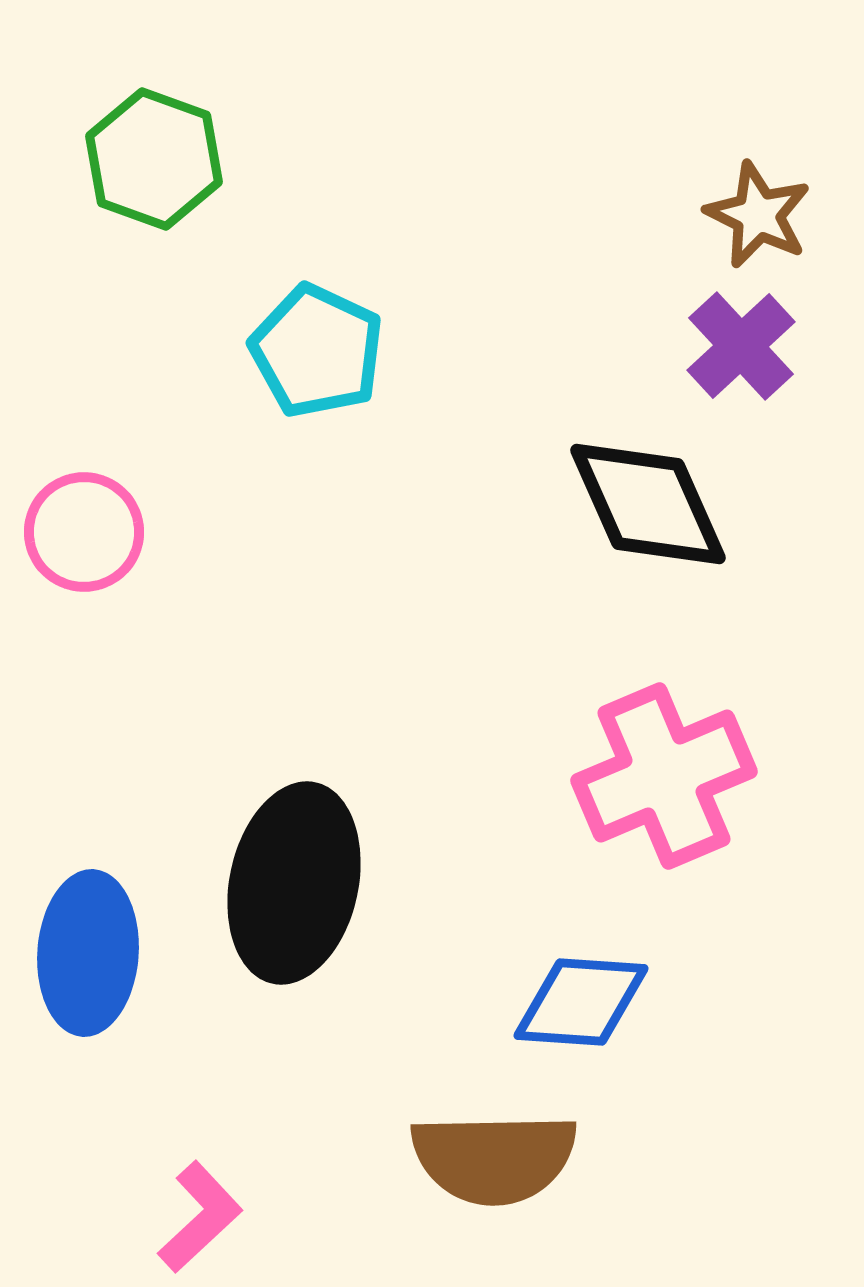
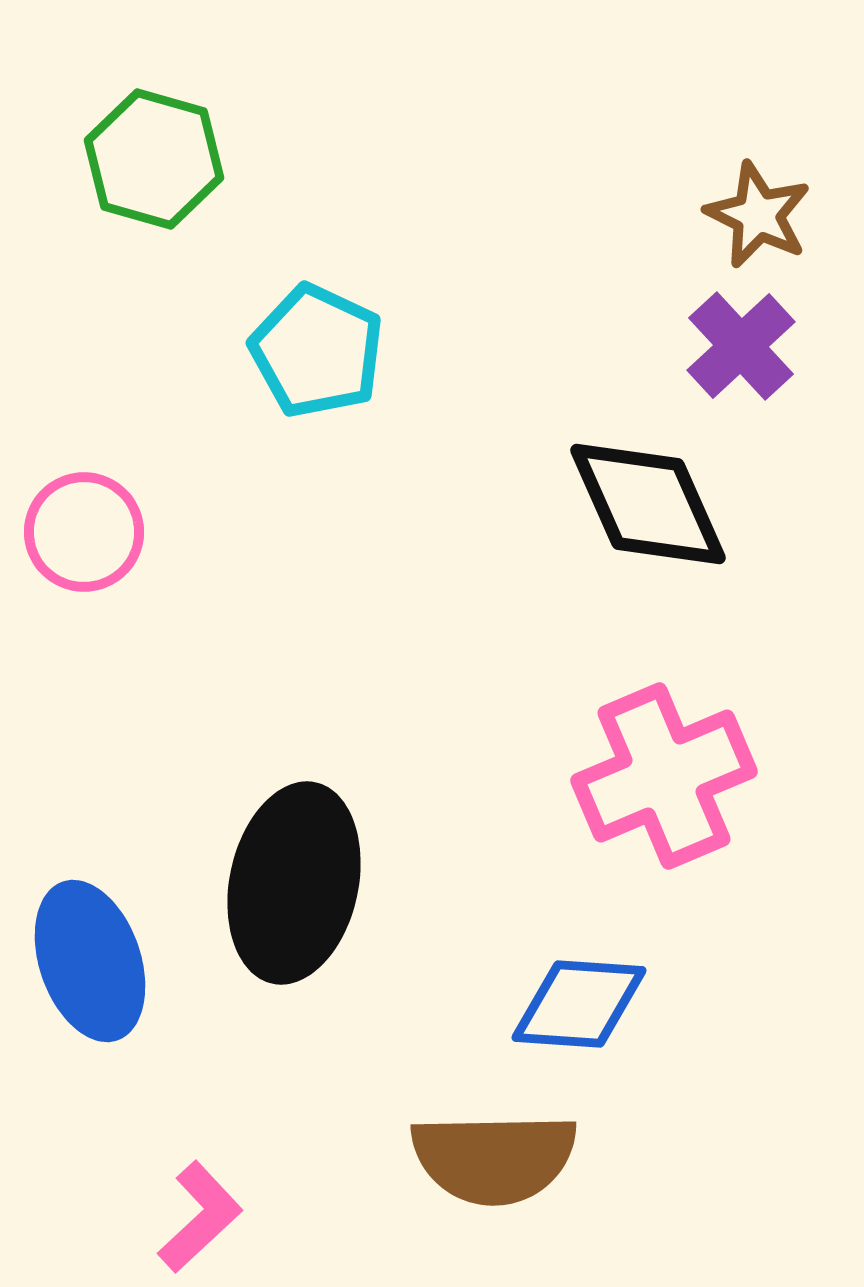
green hexagon: rotated 4 degrees counterclockwise
blue ellipse: moved 2 px right, 8 px down; rotated 23 degrees counterclockwise
blue diamond: moved 2 px left, 2 px down
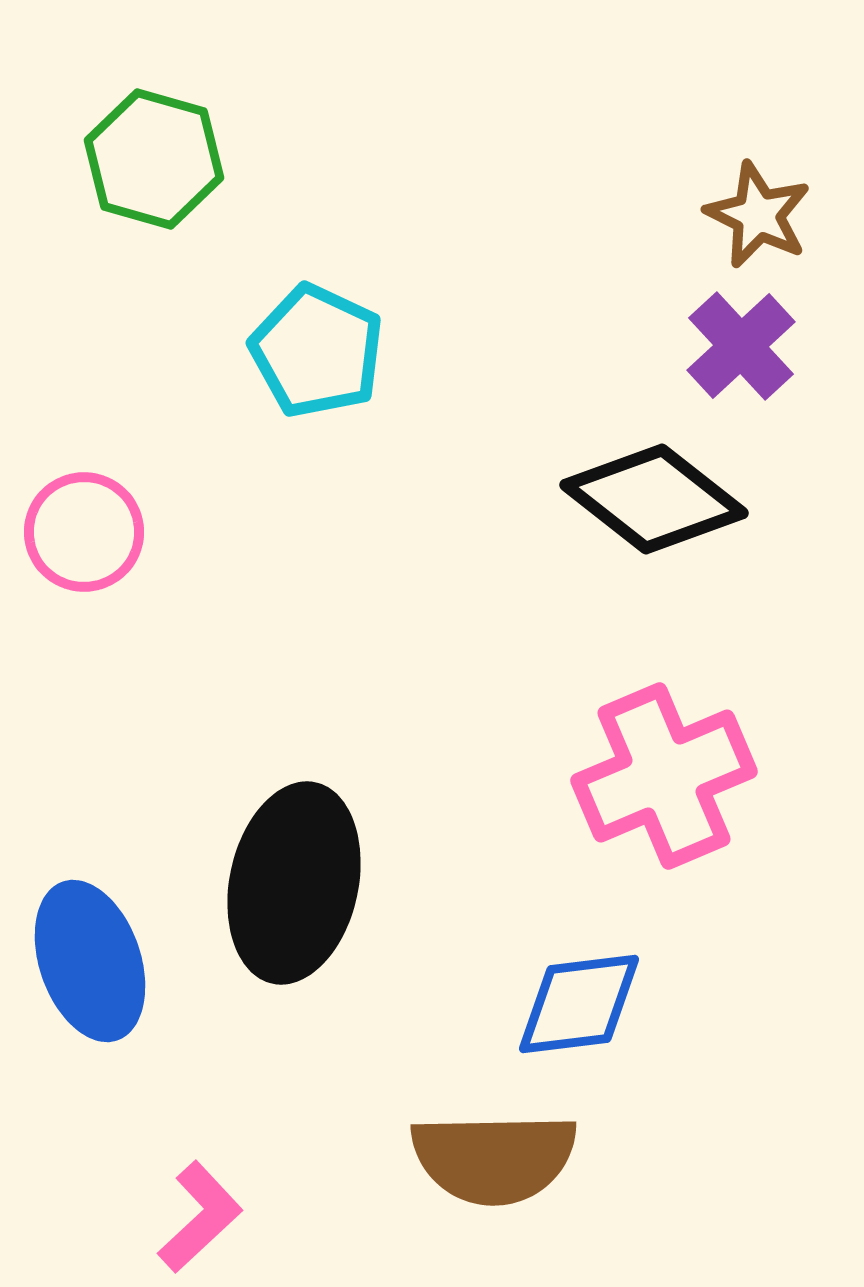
black diamond: moved 6 px right, 5 px up; rotated 28 degrees counterclockwise
blue diamond: rotated 11 degrees counterclockwise
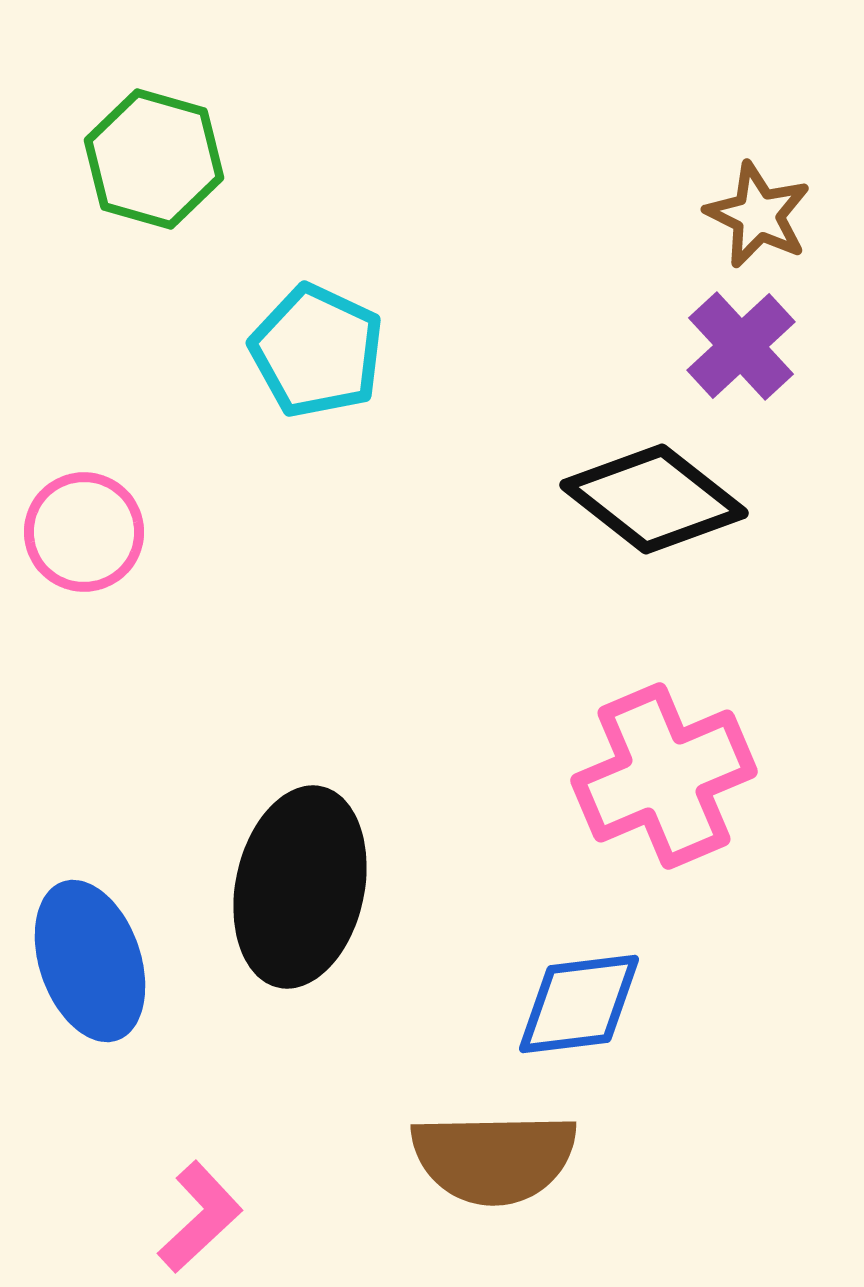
black ellipse: moved 6 px right, 4 px down
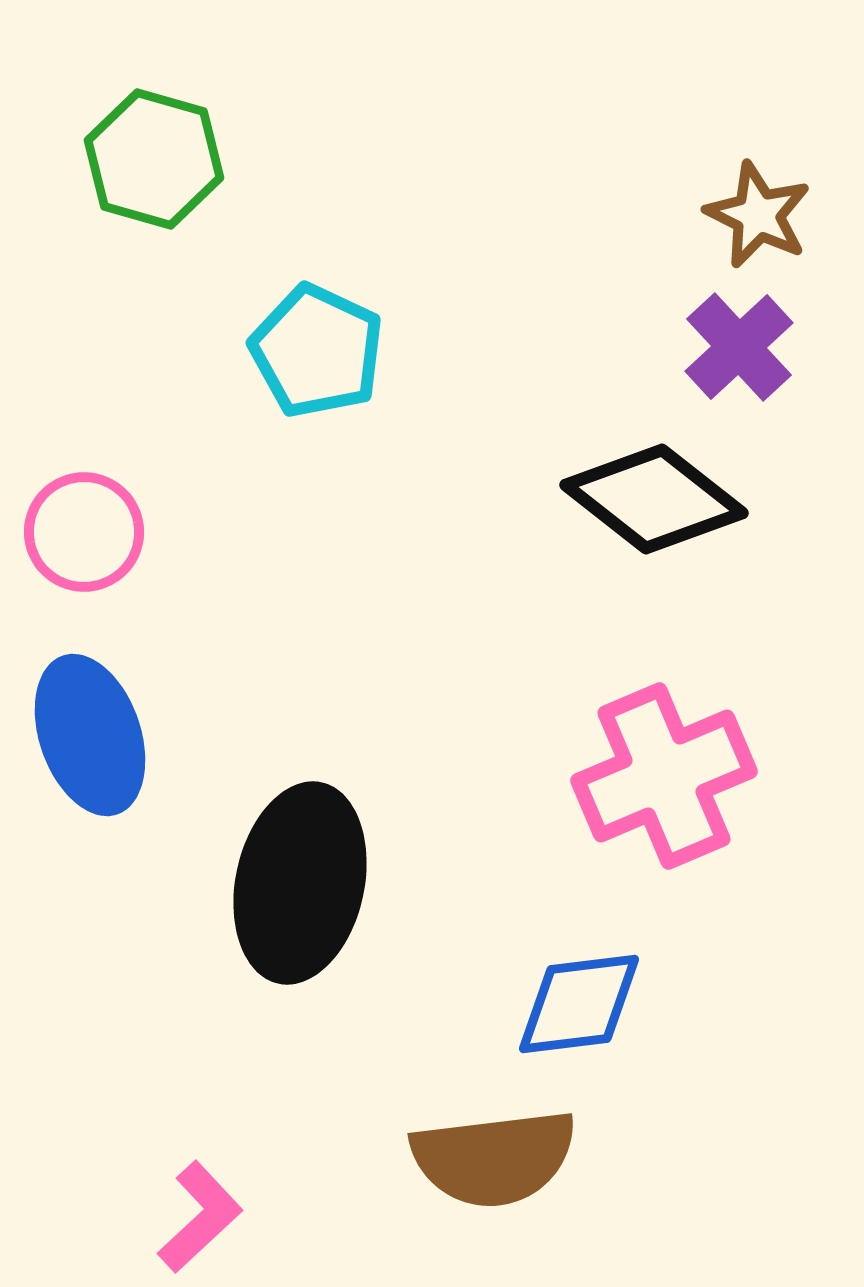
purple cross: moved 2 px left, 1 px down
black ellipse: moved 4 px up
blue ellipse: moved 226 px up
brown semicircle: rotated 6 degrees counterclockwise
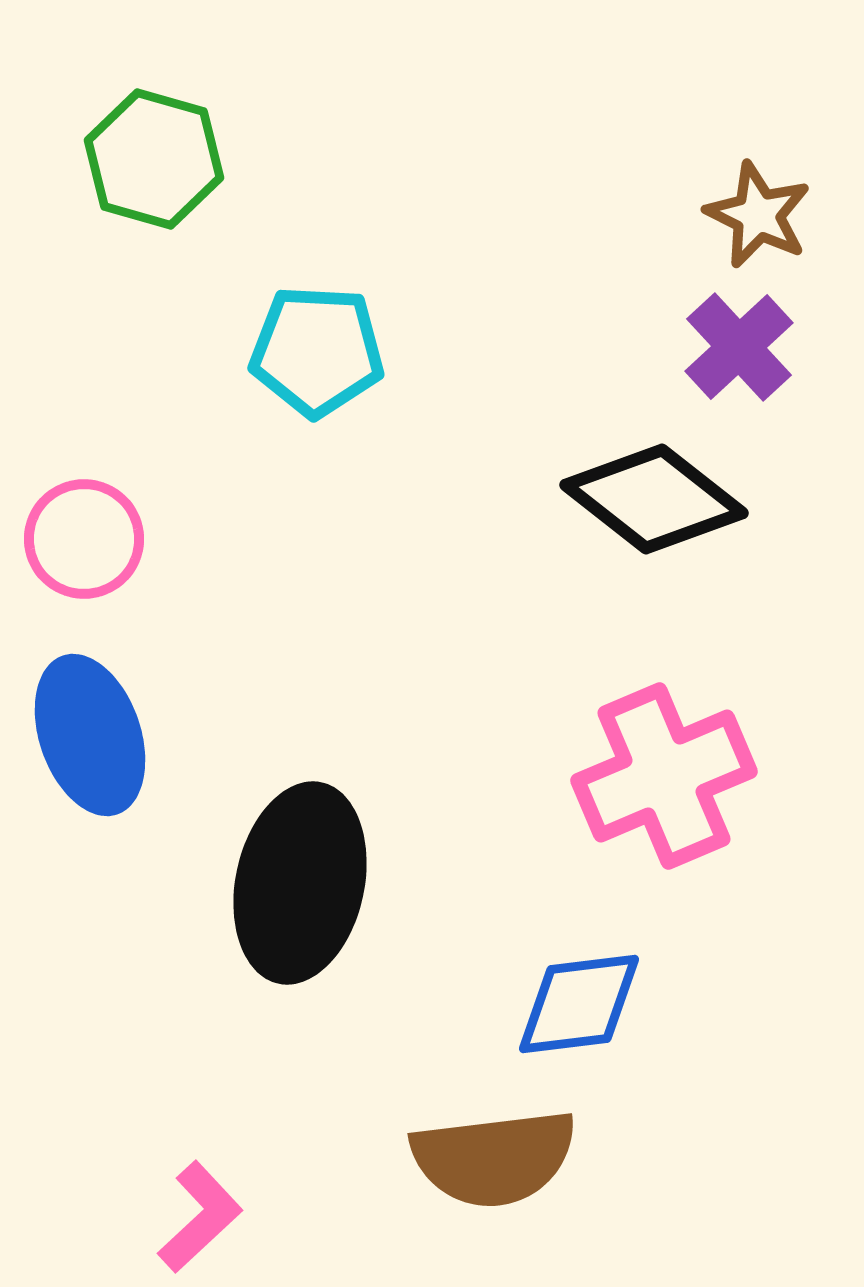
cyan pentagon: rotated 22 degrees counterclockwise
pink circle: moved 7 px down
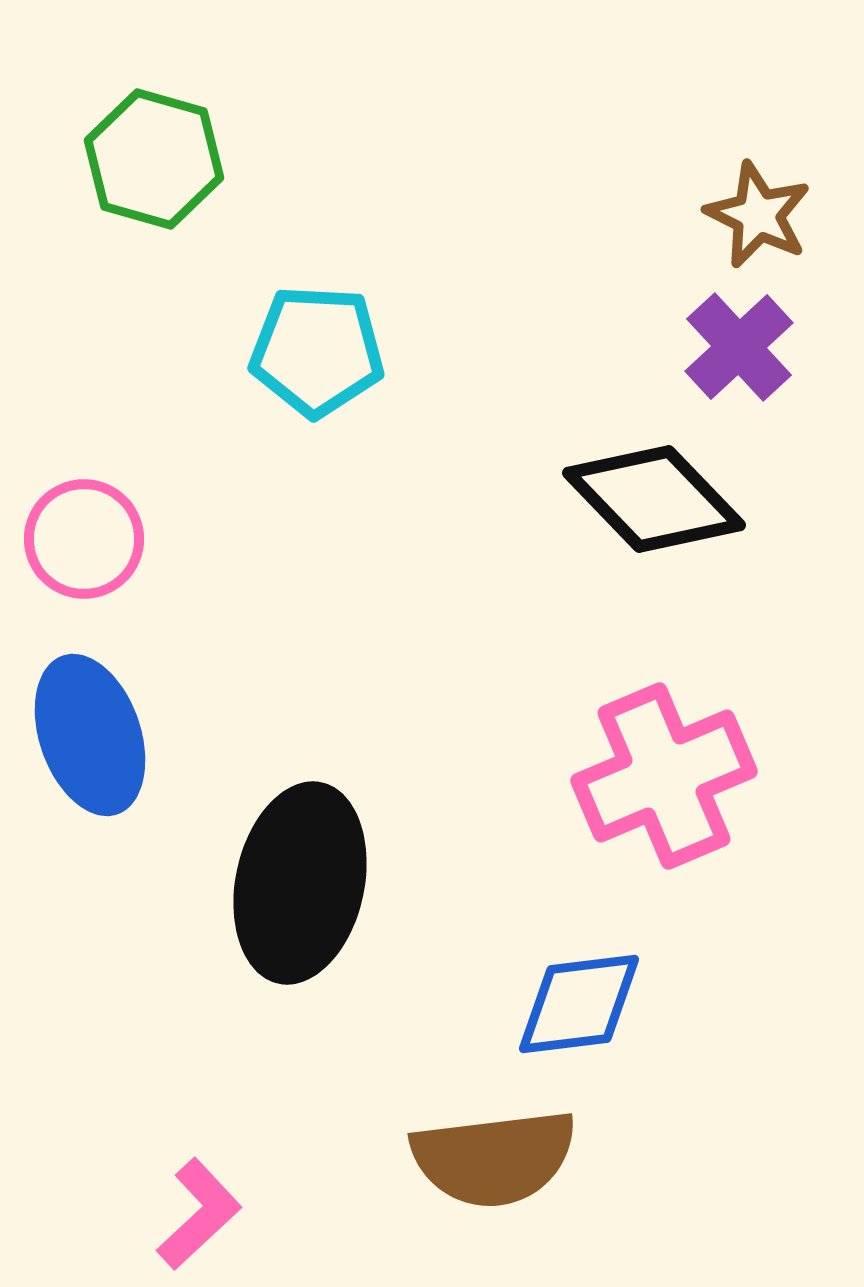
black diamond: rotated 8 degrees clockwise
pink L-shape: moved 1 px left, 3 px up
